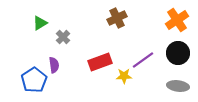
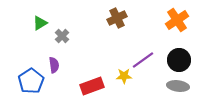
gray cross: moved 1 px left, 1 px up
black circle: moved 1 px right, 7 px down
red rectangle: moved 8 px left, 24 px down
blue pentagon: moved 3 px left, 1 px down
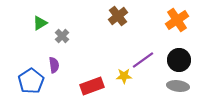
brown cross: moved 1 px right, 2 px up; rotated 12 degrees counterclockwise
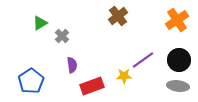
purple semicircle: moved 18 px right
